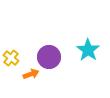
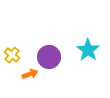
yellow cross: moved 1 px right, 3 px up
orange arrow: moved 1 px left
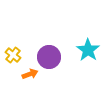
yellow cross: moved 1 px right
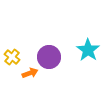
yellow cross: moved 1 px left, 2 px down
orange arrow: moved 1 px up
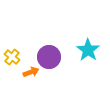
orange arrow: moved 1 px right, 1 px up
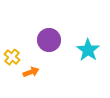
purple circle: moved 17 px up
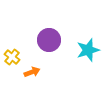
cyan star: rotated 20 degrees clockwise
orange arrow: moved 1 px right
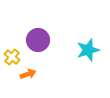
purple circle: moved 11 px left
orange arrow: moved 4 px left, 2 px down
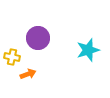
purple circle: moved 2 px up
yellow cross: rotated 28 degrees counterclockwise
